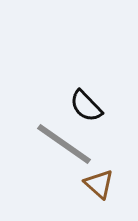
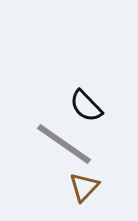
brown triangle: moved 15 px left, 3 px down; rotated 32 degrees clockwise
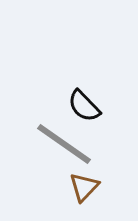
black semicircle: moved 2 px left
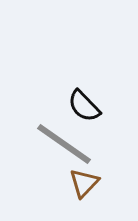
brown triangle: moved 4 px up
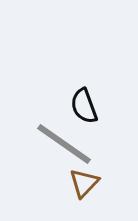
black semicircle: rotated 24 degrees clockwise
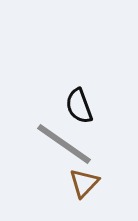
black semicircle: moved 5 px left
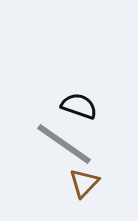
black semicircle: rotated 129 degrees clockwise
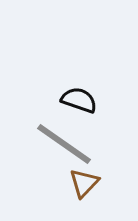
black semicircle: moved 6 px up
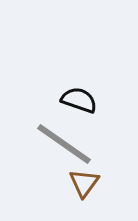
brown triangle: rotated 8 degrees counterclockwise
